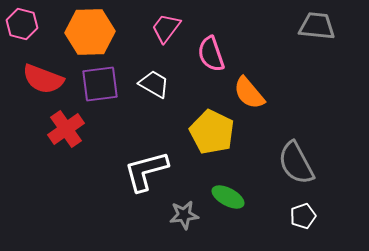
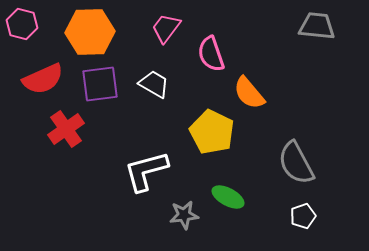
red semicircle: rotated 45 degrees counterclockwise
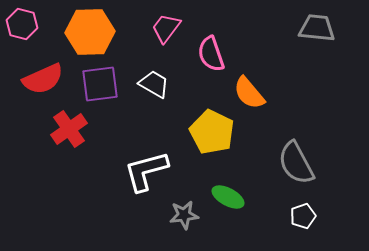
gray trapezoid: moved 2 px down
red cross: moved 3 px right
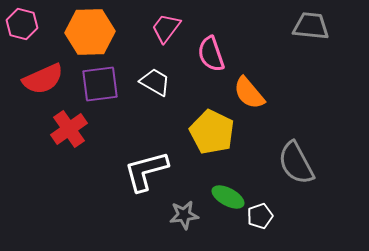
gray trapezoid: moved 6 px left, 2 px up
white trapezoid: moved 1 px right, 2 px up
white pentagon: moved 43 px left
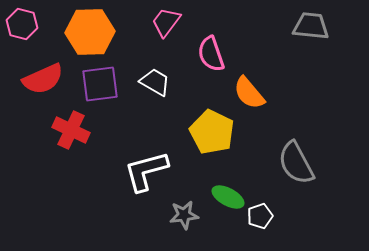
pink trapezoid: moved 6 px up
red cross: moved 2 px right, 1 px down; rotated 30 degrees counterclockwise
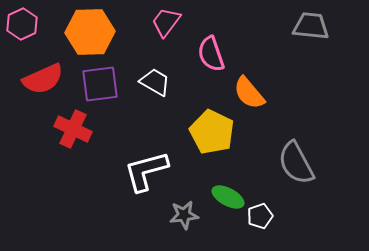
pink hexagon: rotated 20 degrees clockwise
red cross: moved 2 px right, 1 px up
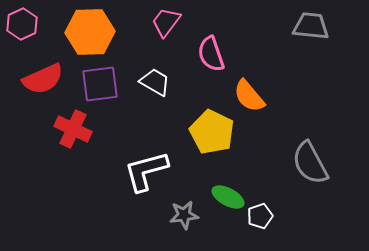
orange semicircle: moved 3 px down
gray semicircle: moved 14 px right
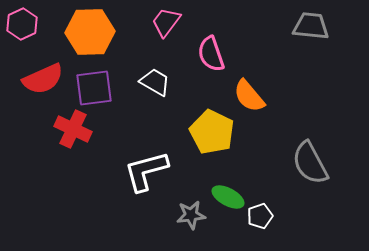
purple square: moved 6 px left, 4 px down
gray star: moved 7 px right
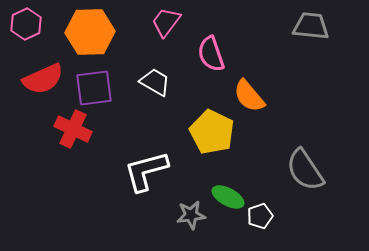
pink hexagon: moved 4 px right
gray semicircle: moved 5 px left, 7 px down; rotated 6 degrees counterclockwise
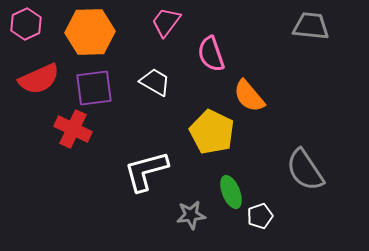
red semicircle: moved 4 px left
green ellipse: moved 3 px right, 5 px up; rotated 40 degrees clockwise
